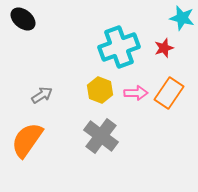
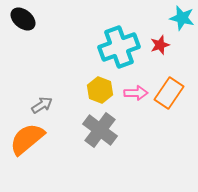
red star: moved 4 px left, 3 px up
gray arrow: moved 10 px down
gray cross: moved 1 px left, 6 px up
orange semicircle: moved 1 px up; rotated 15 degrees clockwise
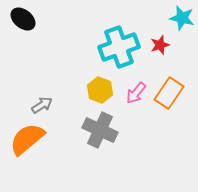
pink arrow: rotated 130 degrees clockwise
gray cross: rotated 12 degrees counterclockwise
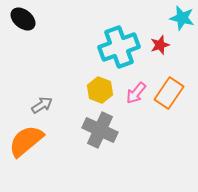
orange semicircle: moved 1 px left, 2 px down
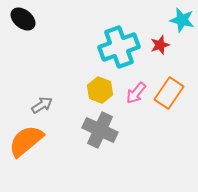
cyan star: moved 2 px down
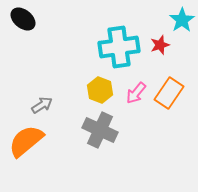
cyan star: rotated 25 degrees clockwise
cyan cross: rotated 12 degrees clockwise
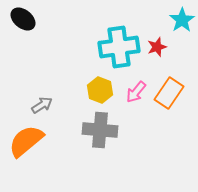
red star: moved 3 px left, 2 px down
pink arrow: moved 1 px up
gray cross: rotated 20 degrees counterclockwise
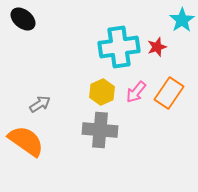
yellow hexagon: moved 2 px right, 2 px down; rotated 15 degrees clockwise
gray arrow: moved 2 px left, 1 px up
orange semicircle: rotated 75 degrees clockwise
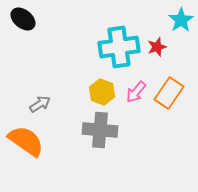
cyan star: moved 1 px left
yellow hexagon: rotated 15 degrees counterclockwise
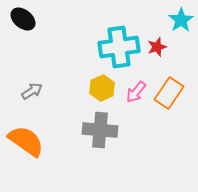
yellow hexagon: moved 4 px up; rotated 15 degrees clockwise
gray arrow: moved 8 px left, 13 px up
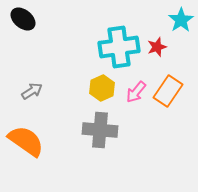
orange rectangle: moved 1 px left, 2 px up
